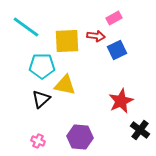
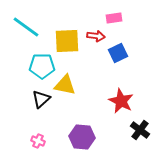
pink rectangle: rotated 21 degrees clockwise
blue square: moved 1 px right, 3 px down
red star: rotated 20 degrees counterclockwise
purple hexagon: moved 2 px right
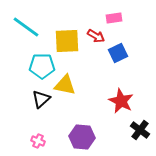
red arrow: rotated 24 degrees clockwise
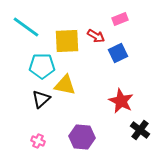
pink rectangle: moved 6 px right, 1 px down; rotated 14 degrees counterclockwise
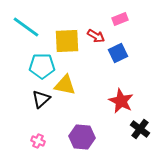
black cross: moved 1 px up
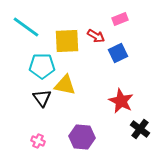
black triangle: moved 1 px right, 1 px up; rotated 24 degrees counterclockwise
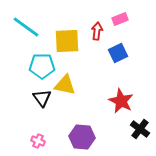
red arrow: moved 1 px right, 5 px up; rotated 114 degrees counterclockwise
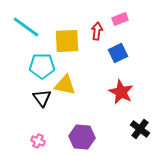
red star: moved 9 px up
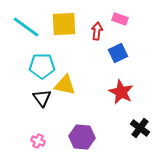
pink rectangle: rotated 42 degrees clockwise
yellow square: moved 3 px left, 17 px up
black cross: moved 1 px up
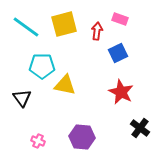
yellow square: rotated 12 degrees counterclockwise
black triangle: moved 20 px left
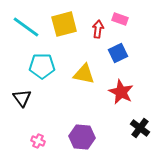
red arrow: moved 1 px right, 2 px up
yellow triangle: moved 19 px right, 11 px up
